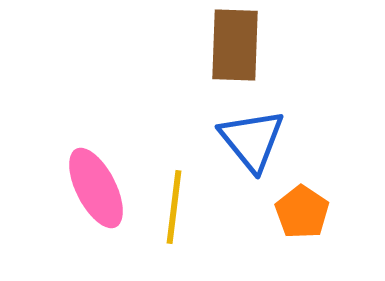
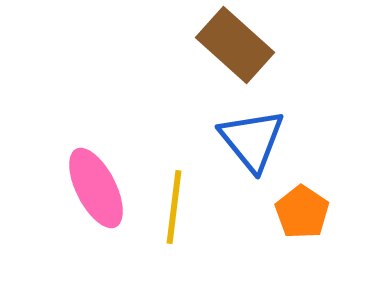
brown rectangle: rotated 50 degrees counterclockwise
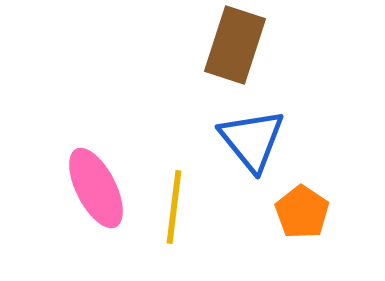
brown rectangle: rotated 66 degrees clockwise
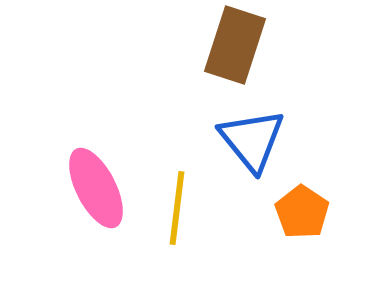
yellow line: moved 3 px right, 1 px down
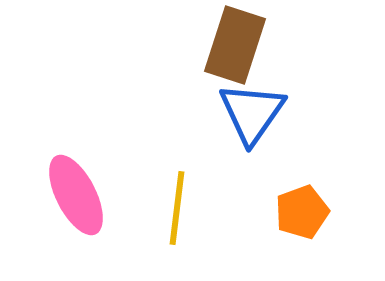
blue triangle: moved 27 px up; rotated 14 degrees clockwise
pink ellipse: moved 20 px left, 7 px down
orange pentagon: rotated 18 degrees clockwise
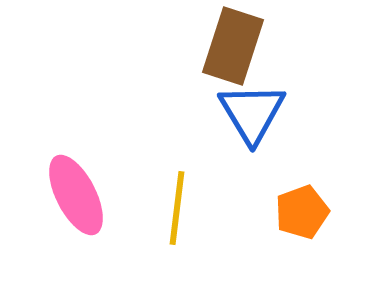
brown rectangle: moved 2 px left, 1 px down
blue triangle: rotated 6 degrees counterclockwise
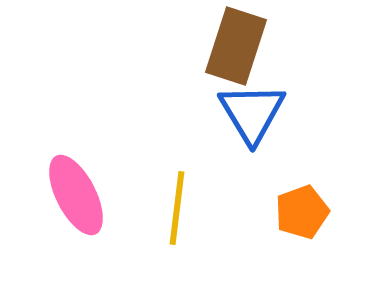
brown rectangle: moved 3 px right
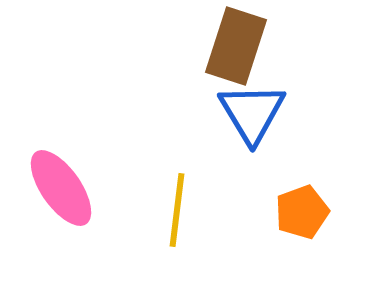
pink ellipse: moved 15 px left, 7 px up; rotated 8 degrees counterclockwise
yellow line: moved 2 px down
